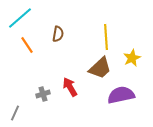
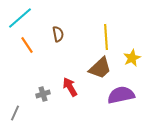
brown semicircle: rotated 21 degrees counterclockwise
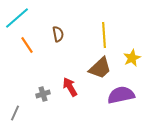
cyan line: moved 3 px left
yellow line: moved 2 px left, 2 px up
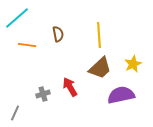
yellow line: moved 5 px left
orange line: rotated 48 degrees counterclockwise
yellow star: moved 1 px right, 6 px down
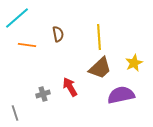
yellow line: moved 2 px down
yellow star: moved 1 px right, 1 px up
gray line: rotated 42 degrees counterclockwise
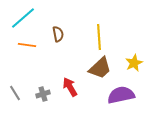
cyan line: moved 6 px right
gray line: moved 20 px up; rotated 14 degrees counterclockwise
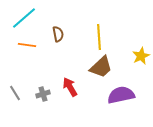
cyan line: moved 1 px right
yellow star: moved 7 px right, 7 px up
brown trapezoid: moved 1 px right, 1 px up
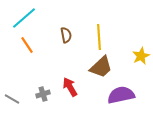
brown semicircle: moved 8 px right, 1 px down
orange line: rotated 48 degrees clockwise
gray line: moved 3 px left, 6 px down; rotated 28 degrees counterclockwise
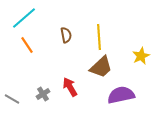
gray cross: rotated 16 degrees counterclockwise
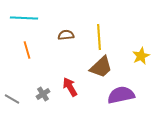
cyan line: rotated 44 degrees clockwise
brown semicircle: rotated 84 degrees counterclockwise
orange line: moved 5 px down; rotated 18 degrees clockwise
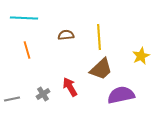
brown trapezoid: moved 2 px down
gray line: rotated 42 degrees counterclockwise
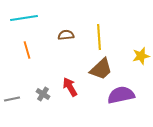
cyan line: rotated 12 degrees counterclockwise
yellow star: rotated 12 degrees clockwise
gray cross: rotated 24 degrees counterclockwise
